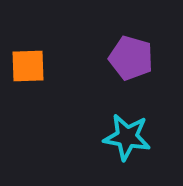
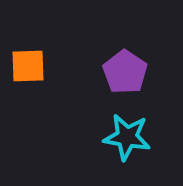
purple pentagon: moved 6 px left, 14 px down; rotated 18 degrees clockwise
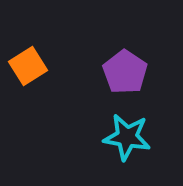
orange square: rotated 30 degrees counterclockwise
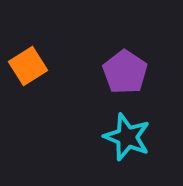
cyan star: rotated 12 degrees clockwise
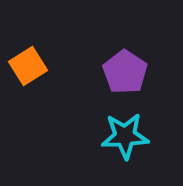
cyan star: moved 2 px left, 1 px up; rotated 24 degrees counterclockwise
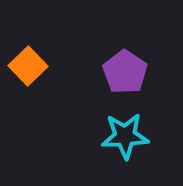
orange square: rotated 12 degrees counterclockwise
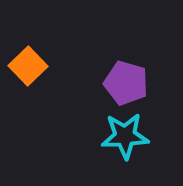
purple pentagon: moved 1 px right, 11 px down; rotated 18 degrees counterclockwise
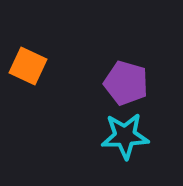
orange square: rotated 21 degrees counterclockwise
